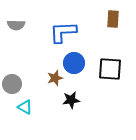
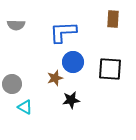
blue circle: moved 1 px left, 1 px up
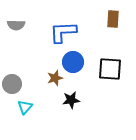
cyan triangle: rotated 42 degrees clockwise
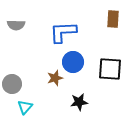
black star: moved 8 px right, 2 px down
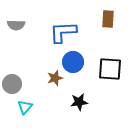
brown rectangle: moved 5 px left
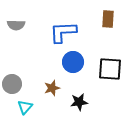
brown star: moved 3 px left, 10 px down
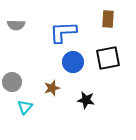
black square: moved 2 px left, 11 px up; rotated 15 degrees counterclockwise
gray circle: moved 2 px up
black star: moved 7 px right, 2 px up; rotated 18 degrees clockwise
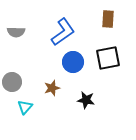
gray semicircle: moved 7 px down
blue L-shape: rotated 148 degrees clockwise
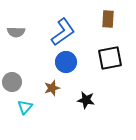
black square: moved 2 px right
blue circle: moved 7 px left
